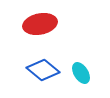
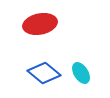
blue diamond: moved 1 px right, 3 px down
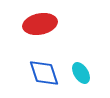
blue diamond: rotated 32 degrees clockwise
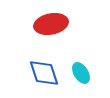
red ellipse: moved 11 px right
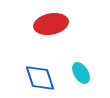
blue diamond: moved 4 px left, 5 px down
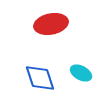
cyan ellipse: rotated 30 degrees counterclockwise
